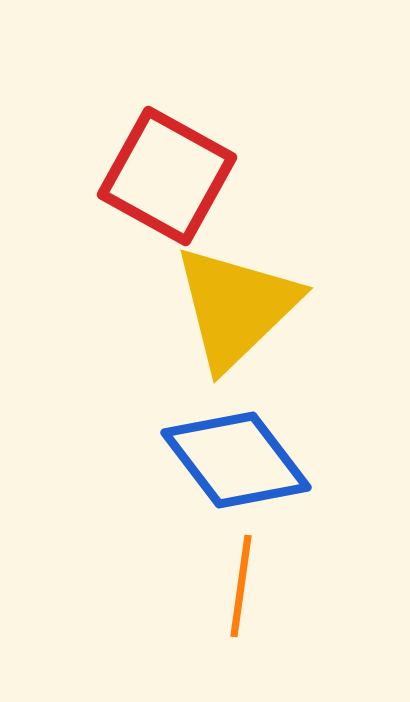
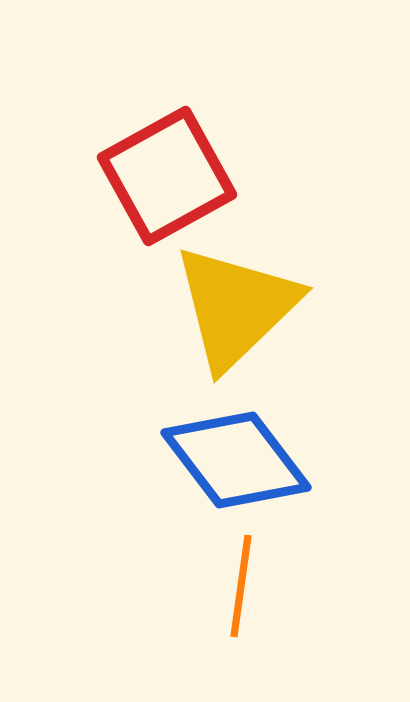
red square: rotated 32 degrees clockwise
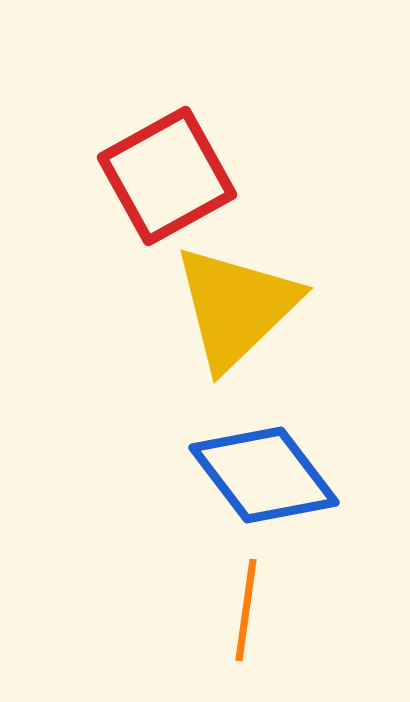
blue diamond: moved 28 px right, 15 px down
orange line: moved 5 px right, 24 px down
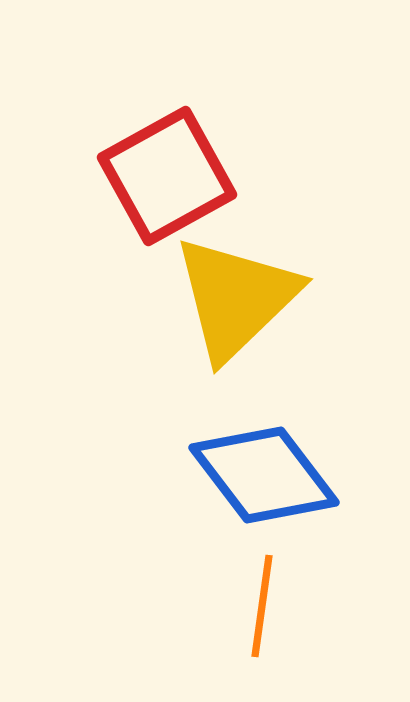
yellow triangle: moved 9 px up
orange line: moved 16 px right, 4 px up
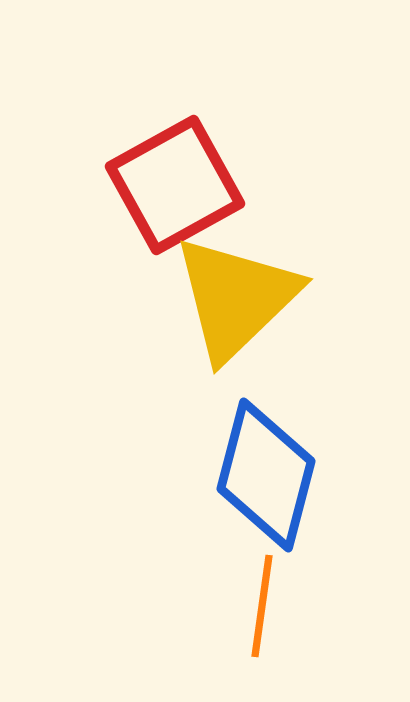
red square: moved 8 px right, 9 px down
blue diamond: moved 2 px right; rotated 52 degrees clockwise
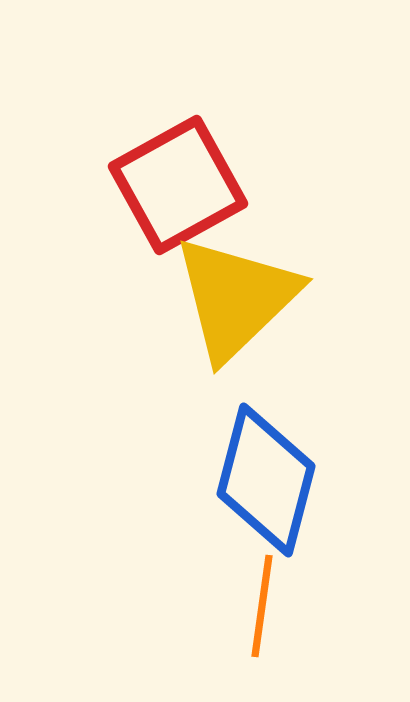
red square: moved 3 px right
blue diamond: moved 5 px down
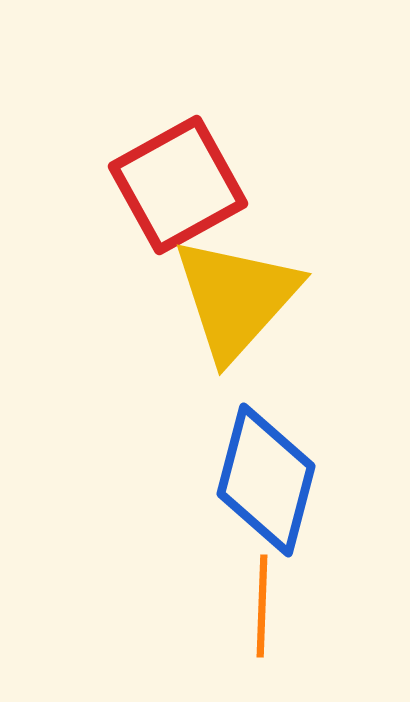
yellow triangle: rotated 4 degrees counterclockwise
orange line: rotated 6 degrees counterclockwise
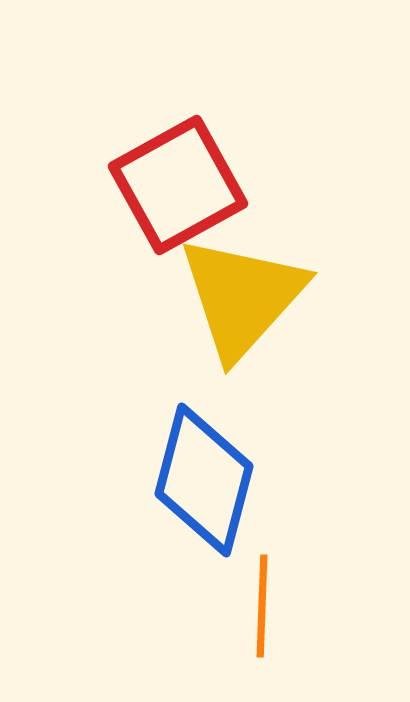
yellow triangle: moved 6 px right, 1 px up
blue diamond: moved 62 px left
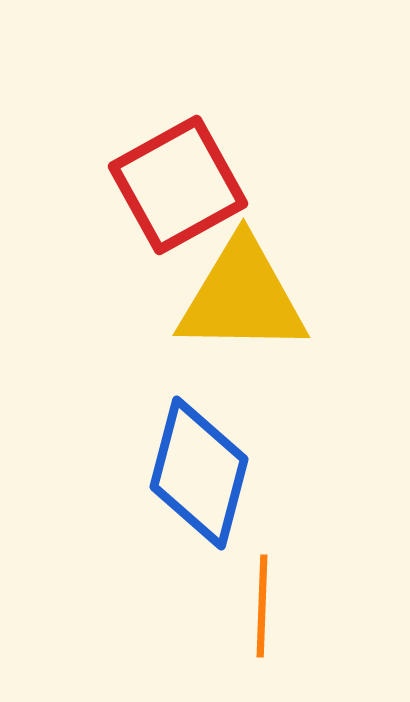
yellow triangle: rotated 49 degrees clockwise
blue diamond: moved 5 px left, 7 px up
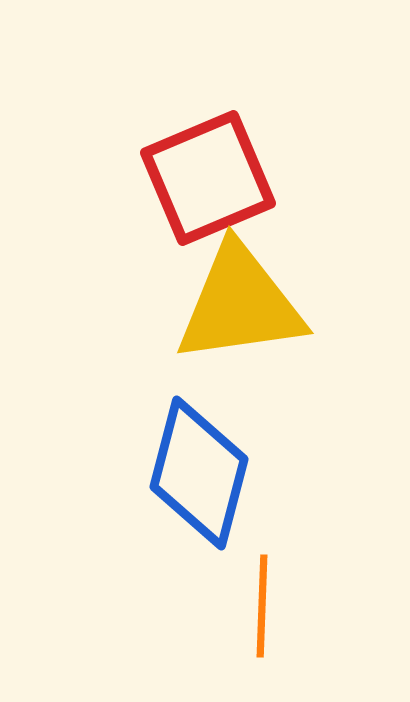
red square: moved 30 px right, 7 px up; rotated 6 degrees clockwise
yellow triangle: moved 2 px left, 7 px down; rotated 9 degrees counterclockwise
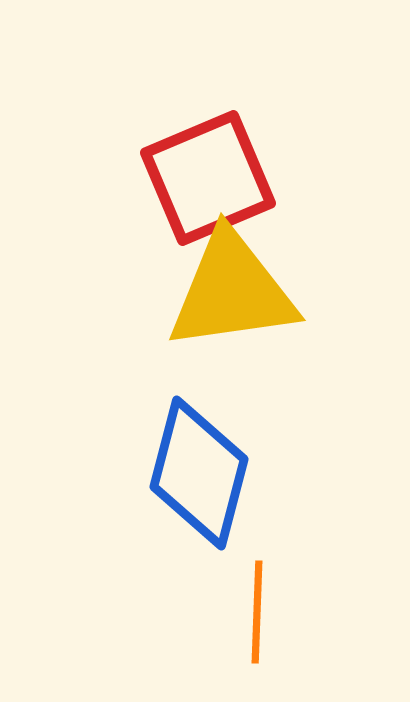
yellow triangle: moved 8 px left, 13 px up
orange line: moved 5 px left, 6 px down
